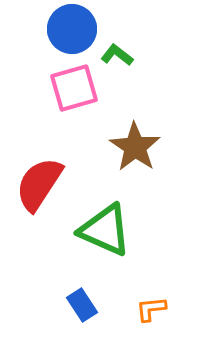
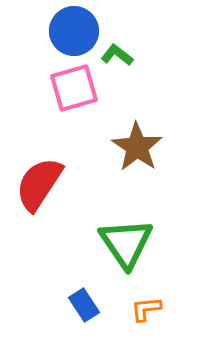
blue circle: moved 2 px right, 2 px down
brown star: moved 2 px right
green triangle: moved 21 px right, 13 px down; rotated 32 degrees clockwise
blue rectangle: moved 2 px right
orange L-shape: moved 5 px left
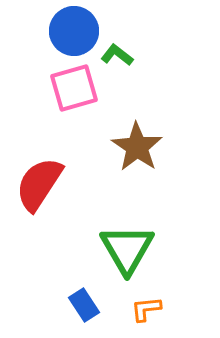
green triangle: moved 1 px right, 6 px down; rotated 4 degrees clockwise
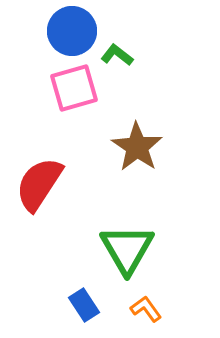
blue circle: moved 2 px left
orange L-shape: rotated 60 degrees clockwise
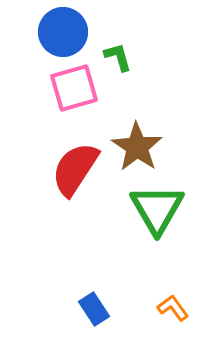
blue circle: moved 9 px left, 1 px down
green L-shape: moved 1 px right, 2 px down; rotated 36 degrees clockwise
red semicircle: moved 36 px right, 15 px up
green triangle: moved 30 px right, 40 px up
blue rectangle: moved 10 px right, 4 px down
orange L-shape: moved 27 px right, 1 px up
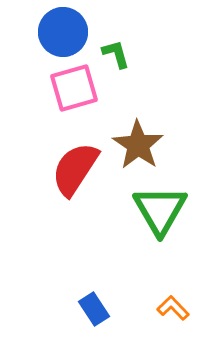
green L-shape: moved 2 px left, 3 px up
brown star: moved 1 px right, 2 px up
green triangle: moved 3 px right, 1 px down
orange L-shape: rotated 8 degrees counterclockwise
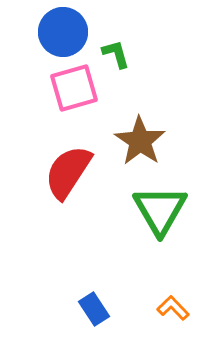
brown star: moved 2 px right, 4 px up
red semicircle: moved 7 px left, 3 px down
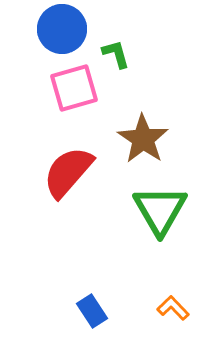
blue circle: moved 1 px left, 3 px up
brown star: moved 3 px right, 2 px up
red semicircle: rotated 8 degrees clockwise
blue rectangle: moved 2 px left, 2 px down
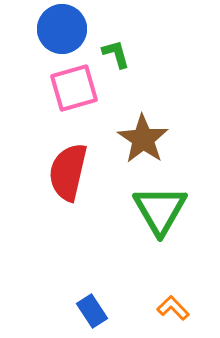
red semicircle: rotated 28 degrees counterclockwise
